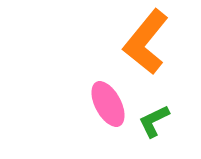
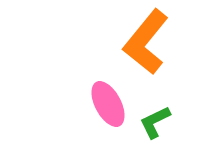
green L-shape: moved 1 px right, 1 px down
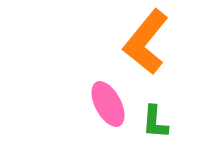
green L-shape: rotated 60 degrees counterclockwise
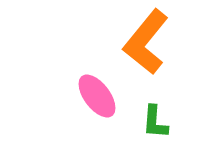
pink ellipse: moved 11 px left, 8 px up; rotated 9 degrees counterclockwise
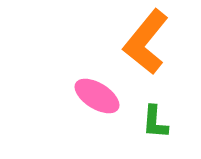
pink ellipse: rotated 21 degrees counterclockwise
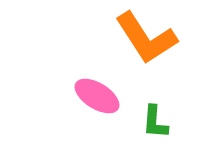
orange L-shape: moved 4 px up; rotated 72 degrees counterclockwise
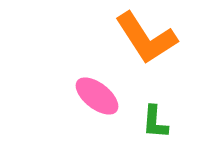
pink ellipse: rotated 6 degrees clockwise
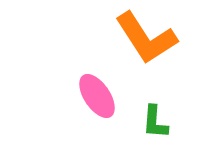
pink ellipse: rotated 18 degrees clockwise
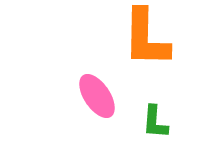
orange L-shape: rotated 34 degrees clockwise
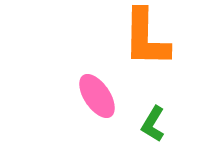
green L-shape: moved 2 px left, 2 px down; rotated 27 degrees clockwise
